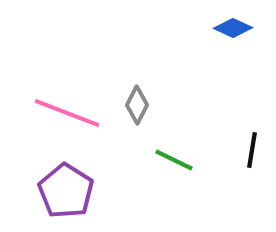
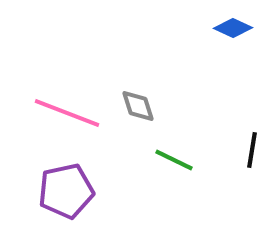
gray diamond: moved 1 px right, 1 px down; rotated 45 degrees counterclockwise
purple pentagon: rotated 28 degrees clockwise
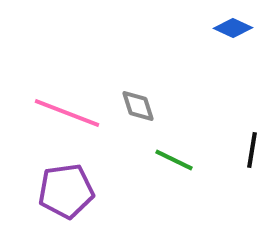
purple pentagon: rotated 4 degrees clockwise
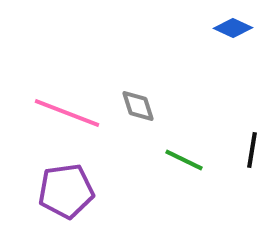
green line: moved 10 px right
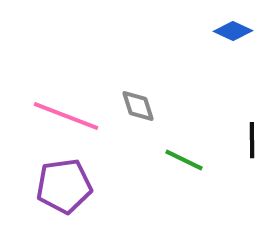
blue diamond: moved 3 px down
pink line: moved 1 px left, 3 px down
black line: moved 10 px up; rotated 9 degrees counterclockwise
purple pentagon: moved 2 px left, 5 px up
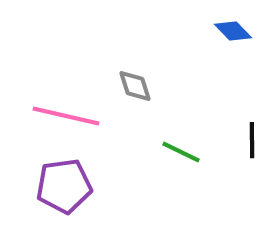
blue diamond: rotated 21 degrees clockwise
gray diamond: moved 3 px left, 20 px up
pink line: rotated 8 degrees counterclockwise
green line: moved 3 px left, 8 px up
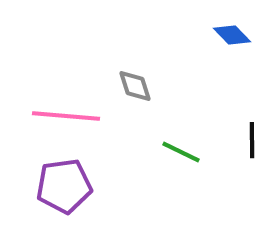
blue diamond: moved 1 px left, 4 px down
pink line: rotated 8 degrees counterclockwise
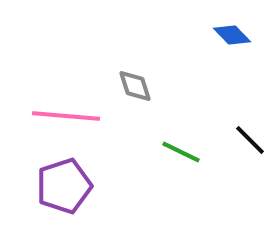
black line: moved 2 px left; rotated 45 degrees counterclockwise
purple pentagon: rotated 10 degrees counterclockwise
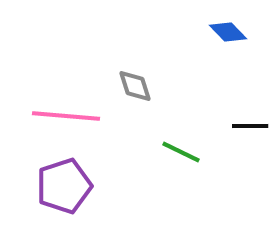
blue diamond: moved 4 px left, 3 px up
black line: moved 14 px up; rotated 45 degrees counterclockwise
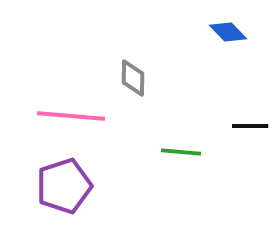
gray diamond: moved 2 px left, 8 px up; rotated 18 degrees clockwise
pink line: moved 5 px right
green line: rotated 21 degrees counterclockwise
